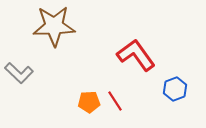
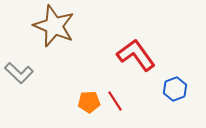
brown star: rotated 24 degrees clockwise
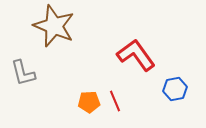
gray L-shape: moved 4 px right; rotated 32 degrees clockwise
blue hexagon: rotated 10 degrees clockwise
red line: rotated 10 degrees clockwise
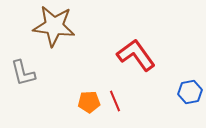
brown star: rotated 15 degrees counterclockwise
blue hexagon: moved 15 px right, 3 px down
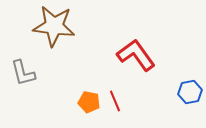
orange pentagon: rotated 15 degrees clockwise
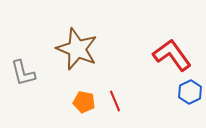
brown star: moved 23 px right, 23 px down; rotated 15 degrees clockwise
red L-shape: moved 36 px right
blue hexagon: rotated 15 degrees counterclockwise
orange pentagon: moved 5 px left
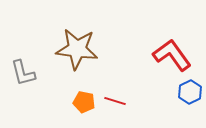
brown star: rotated 15 degrees counterclockwise
red line: rotated 50 degrees counterclockwise
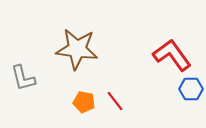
gray L-shape: moved 5 px down
blue hexagon: moved 1 px right, 3 px up; rotated 25 degrees clockwise
red line: rotated 35 degrees clockwise
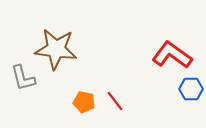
brown star: moved 21 px left
red L-shape: rotated 18 degrees counterclockwise
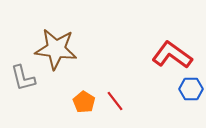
orange pentagon: rotated 20 degrees clockwise
